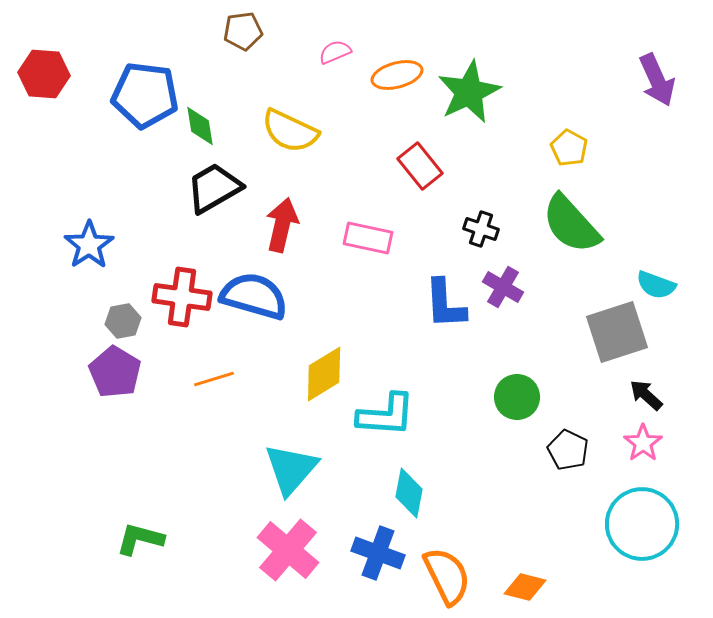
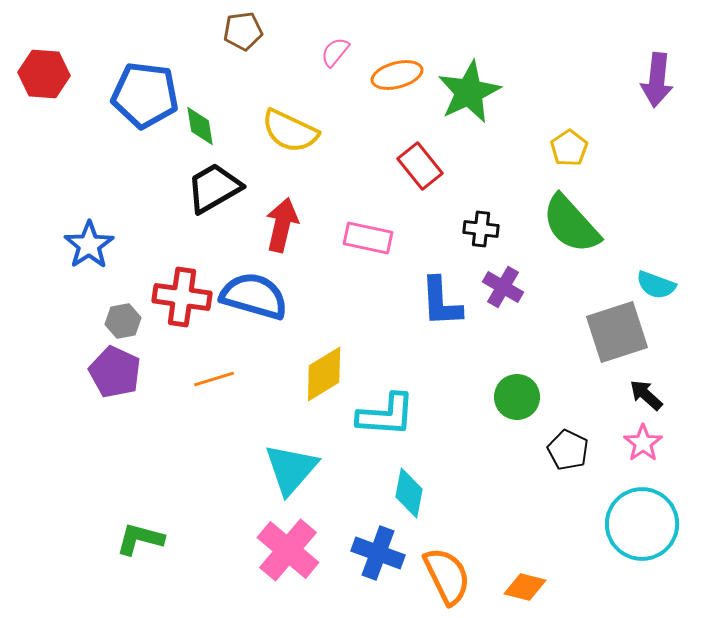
pink semicircle: rotated 28 degrees counterclockwise
purple arrow: rotated 30 degrees clockwise
yellow pentagon: rotated 9 degrees clockwise
black cross: rotated 12 degrees counterclockwise
blue L-shape: moved 4 px left, 2 px up
purple pentagon: rotated 6 degrees counterclockwise
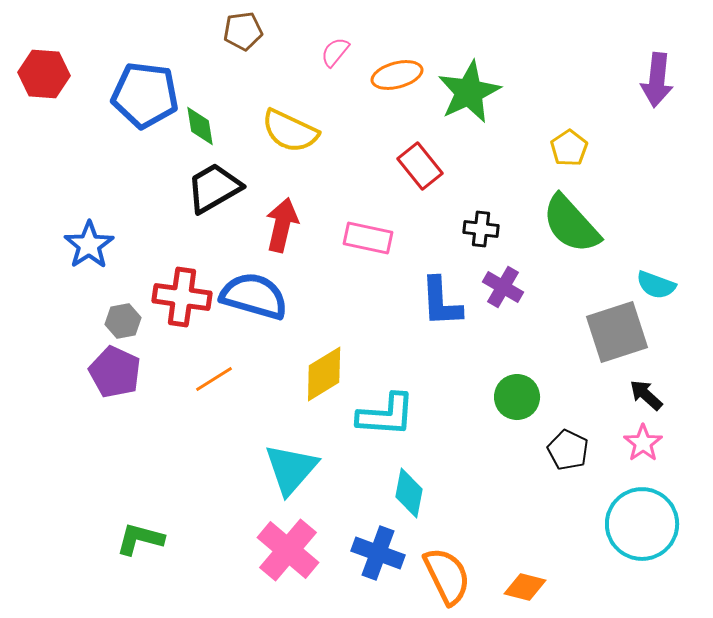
orange line: rotated 15 degrees counterclockwise
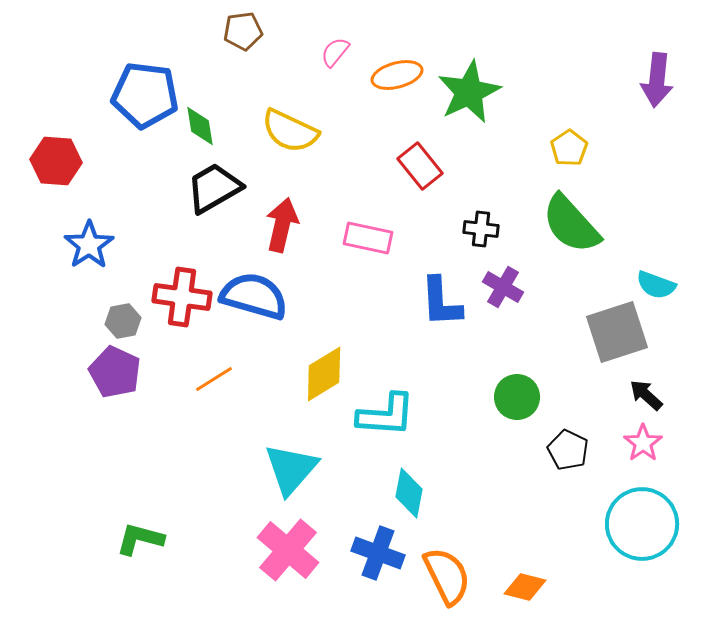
red hexagon: moved 12 px right, 87 px down
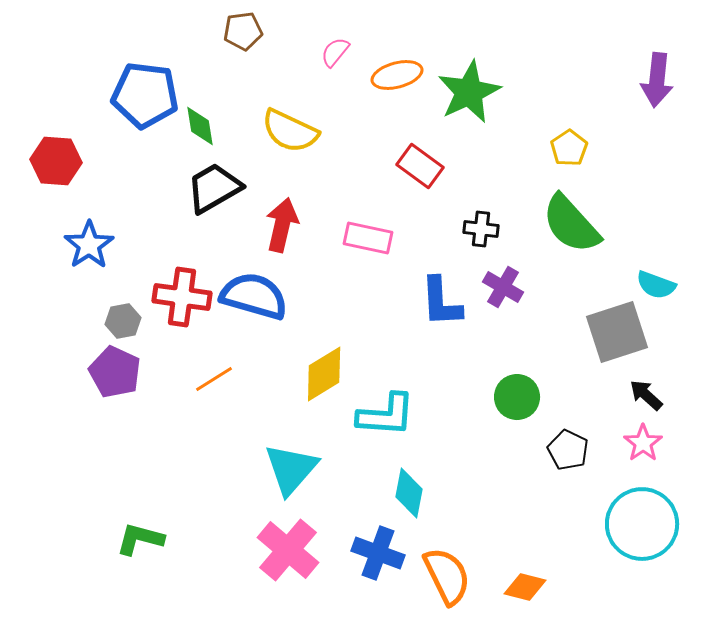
red rectangle: rotated 15 degrees counterclockwise
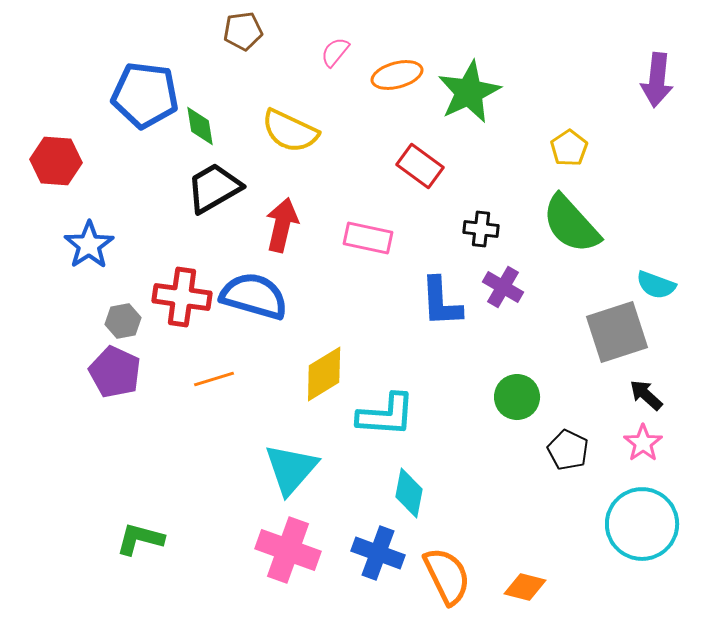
orange line: rotated 15 degrees clockwise
pink cross: rotated 20 degrees counterclockwise
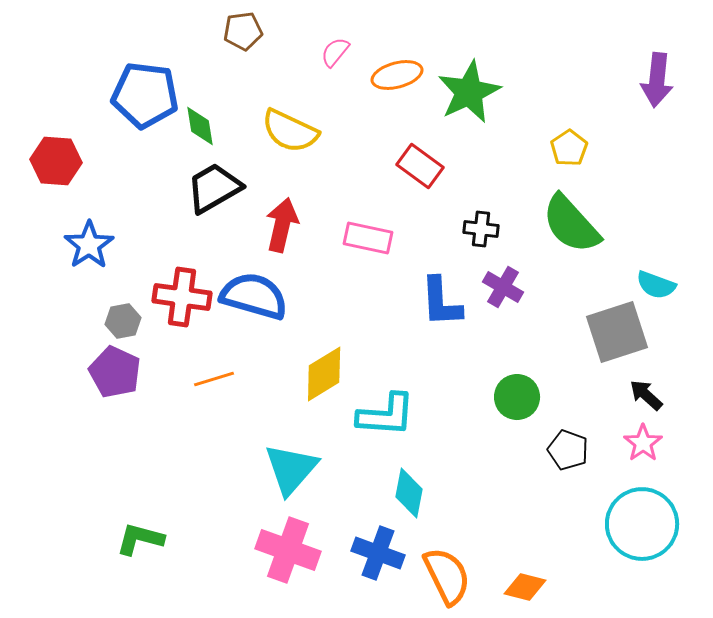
black pentagon: rotated 6 degrees counterclockwise
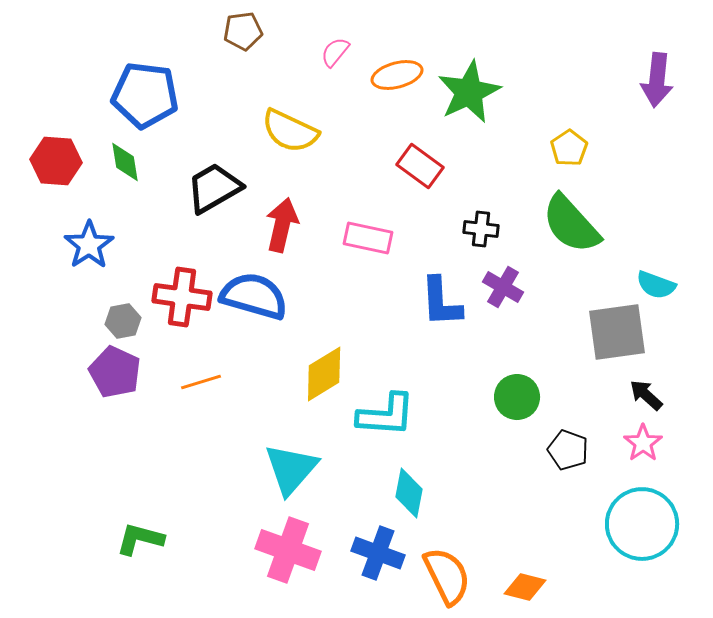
green diamond: moved 75 px left, 36 px down
gray square: rotated 10 degrees clockwise
orange line: moved 13 px left, 3 px down
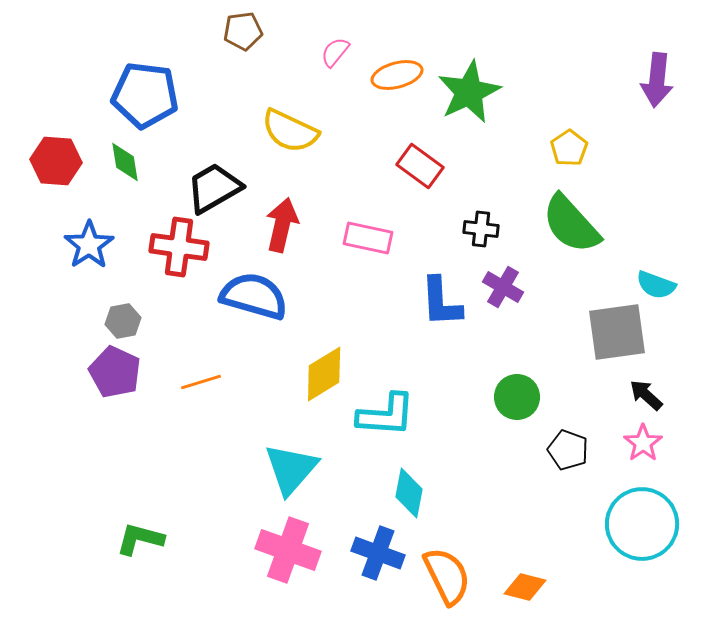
red cross: moved 3 px left, 50 px up
